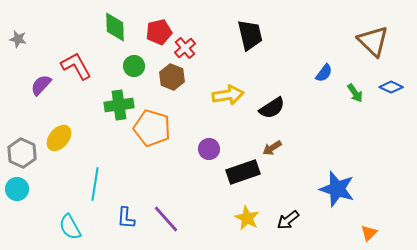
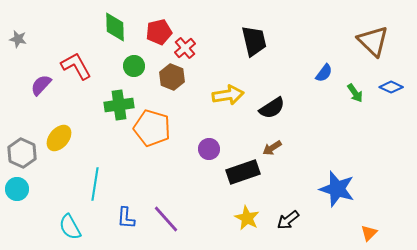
black trapezoid: moved 4 px right, 6 px down
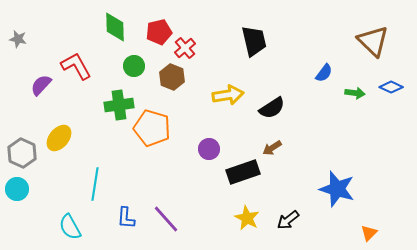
green arrow: rotated 48 degrees counterclockwise
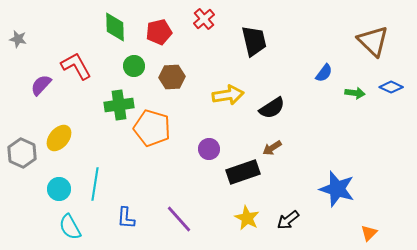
red cross: moved 19 px right, 29 px up
brown hexagon: rotated 25 degrees counterclockwise
cyan circle: moved 42 px right
purple line: moved 13 px right
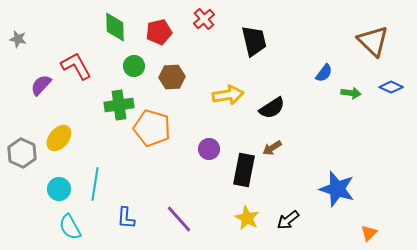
green arrow: moved 4 px left
black rectangle: moved 1 px right, 2 px up; rotated 60 degrees counterclockwise
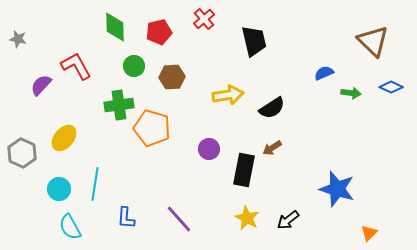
blue semicircle: rotated 150 degrees counterclockwise
yellow ellipse: moved 5 px right
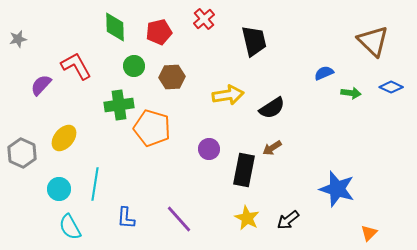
gray star: rotated 24 degrees counterclockwise
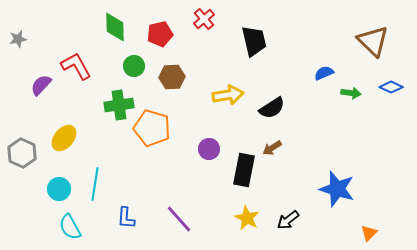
red pentagon: moved 1 px right, 2 px down
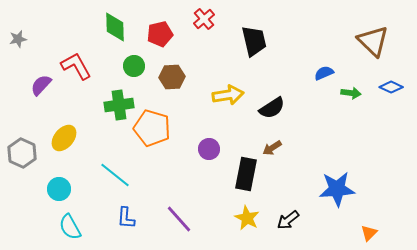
black rectangle: moved 2 px right, 4 px down
cyan line: moved 20 px right, 9 px up; rotated 60 degrees counterclockwise
blue star: rotated 21 degrees counterclockwise
